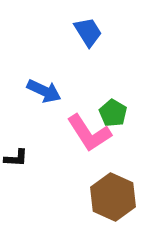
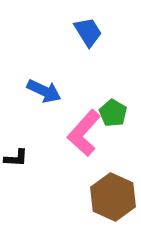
pink L-shape: moved 5 px left; rotated 75 degrees clockwise
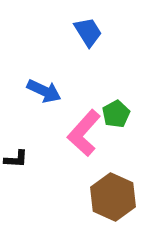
green pentagon: moved 3 px right, 1 px down; rotated 12 degrees clockwise
black L-shape: moved 1 px down
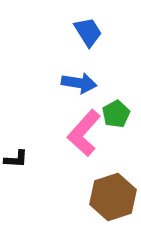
blue arrow: moved 35 px right, 8 px up; rotated 16 degrees counterclockwise
brown hexagon: rotated 18 degrees clockwise
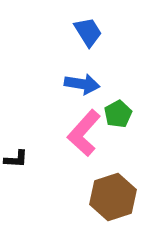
blue arrow: moved 3 px right, 1 px down
green pentagon: moved 2 px right
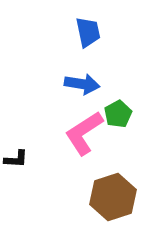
blue trapezoid: rotated 20 degrees clockwise
pink L-shape: rotated 15 degrees clockwise
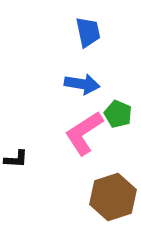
green pentagon: rotated 20 degrees counterclockwise
